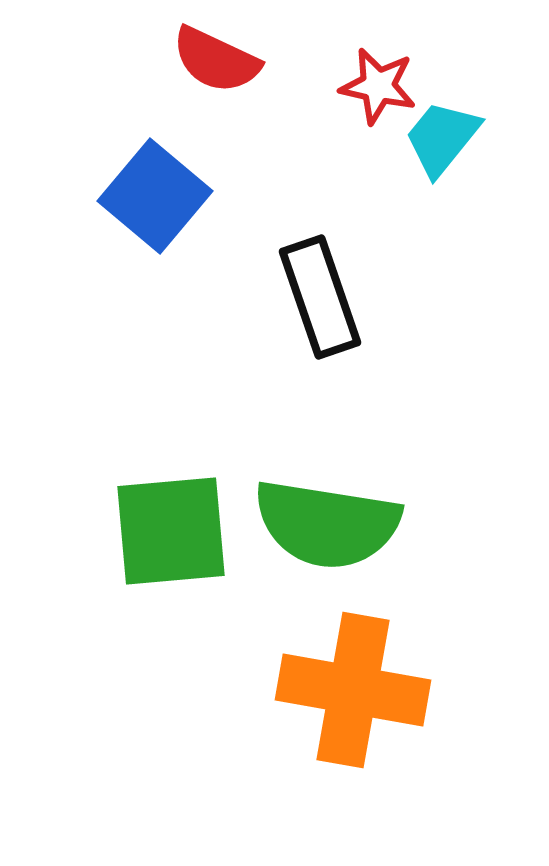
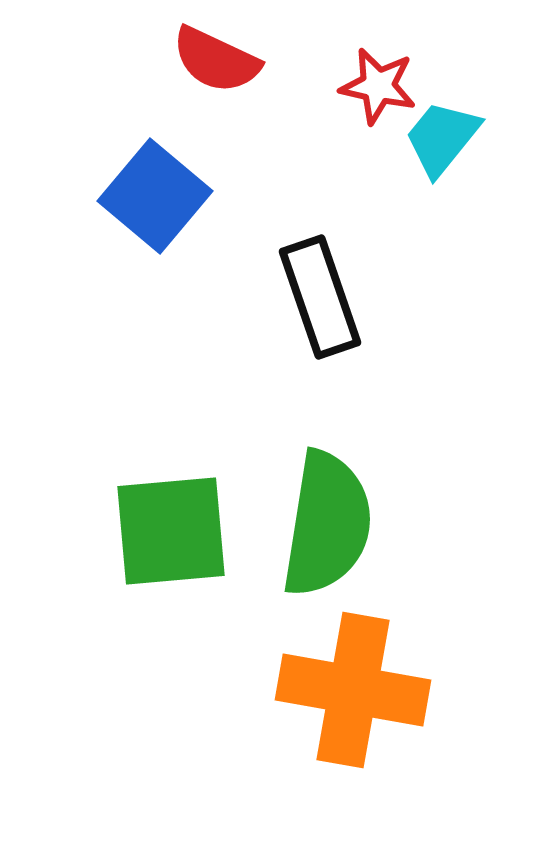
green semicircle: rotated 90 degrees counterclockwise
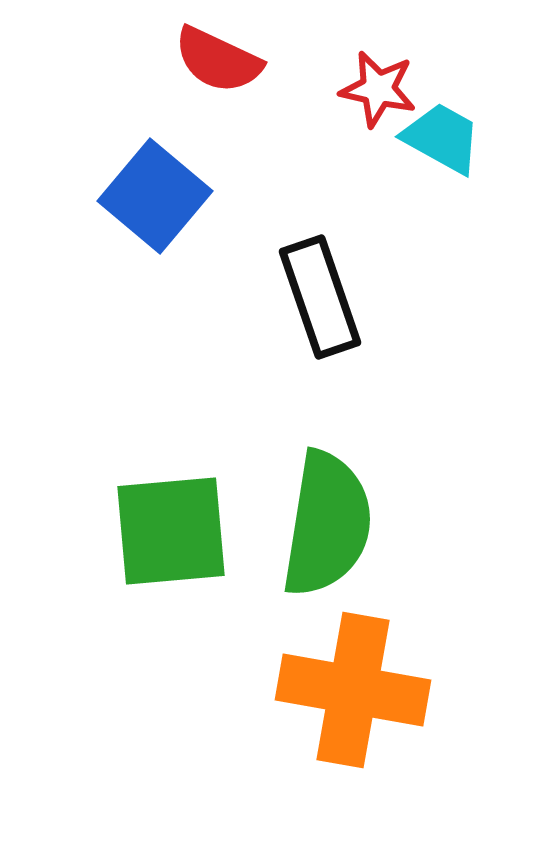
red semicircle: moved 2 px right
red star: moved 3 px down
cyan trapezoid: rotated 80 degrees clockwise
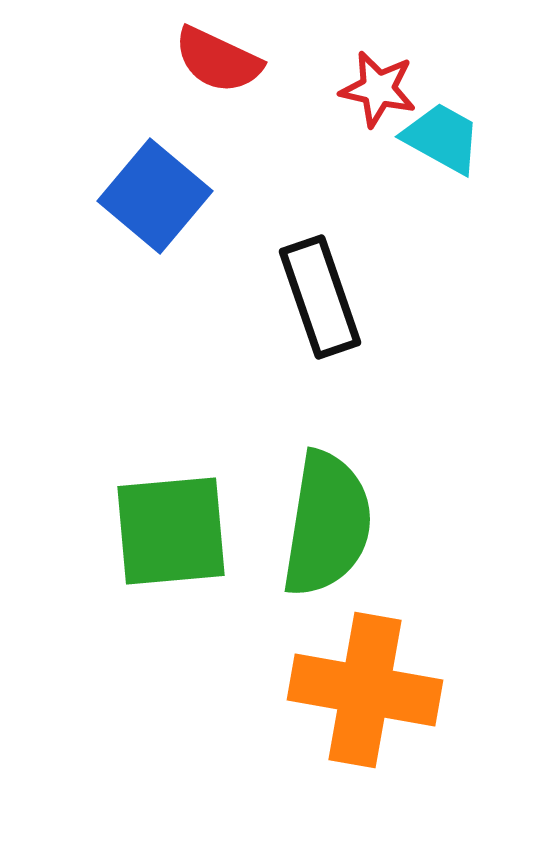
orange cross: moved 12 px right
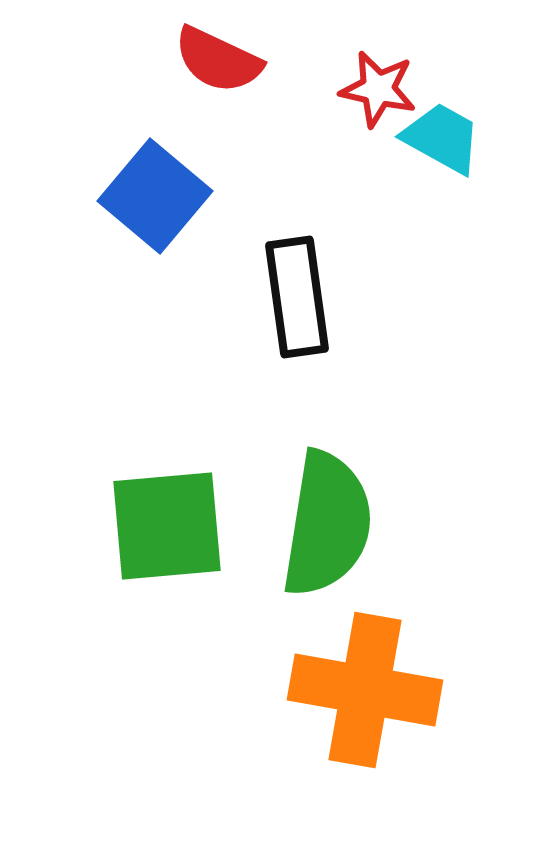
black rectangle: moved 23 px left; rotated 11 degrees clockwise
green square: moved 4 px left, 5 px up
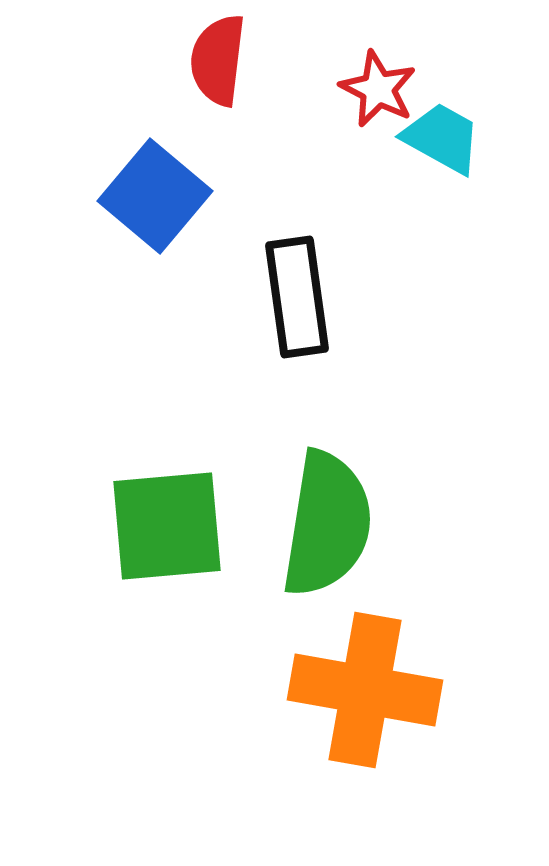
red semicircle: rotated 72 degrees clockwise
red star: rotated 14 degrees clockwise
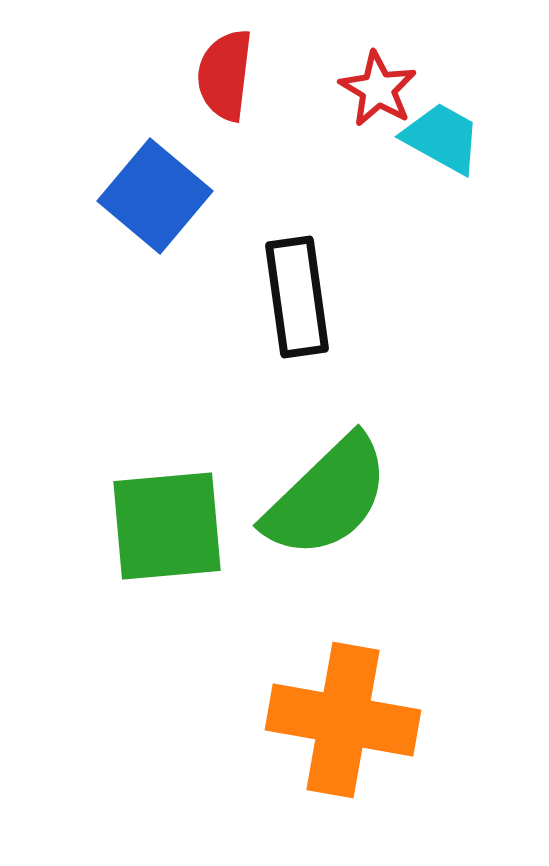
red semicircle: moved 7 px right, 15 px down
red star: rotated 4 degrees clockwise
green semicircle: moved 27 px up; rotated 37 degrees clockwise
orange cross: moved 22 px left, 30 px down
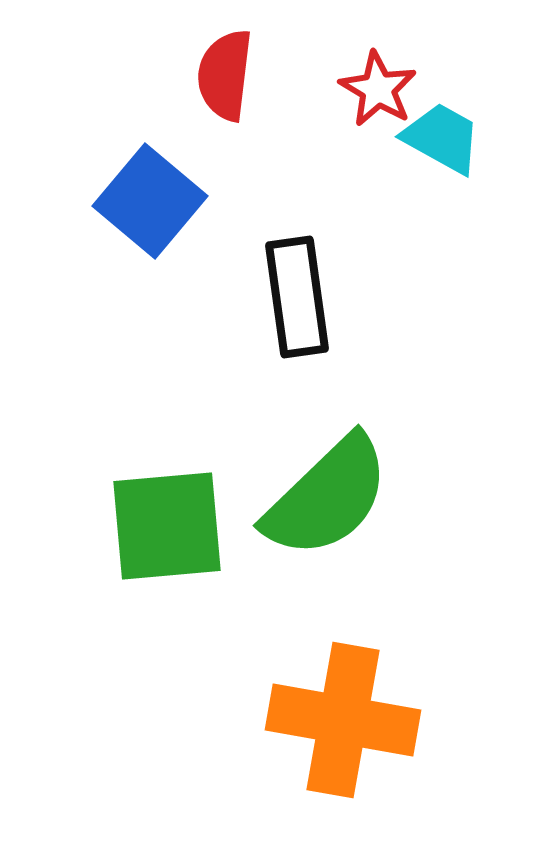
blue square: moved 5 px left, 5 px down
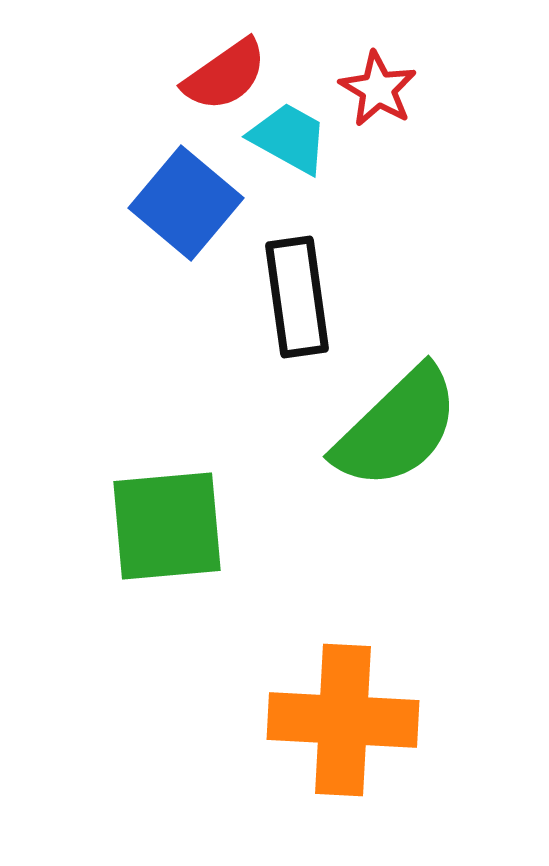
red semicircle: rotated 132 degrees counterclockwise
cyan trapezoid: moved 153 px left
blue square: moved 36 px right, 2 px down
green semicircle: moved 70 px right, 69 px up
orange cross: rotated 7 degrees counterclockwise
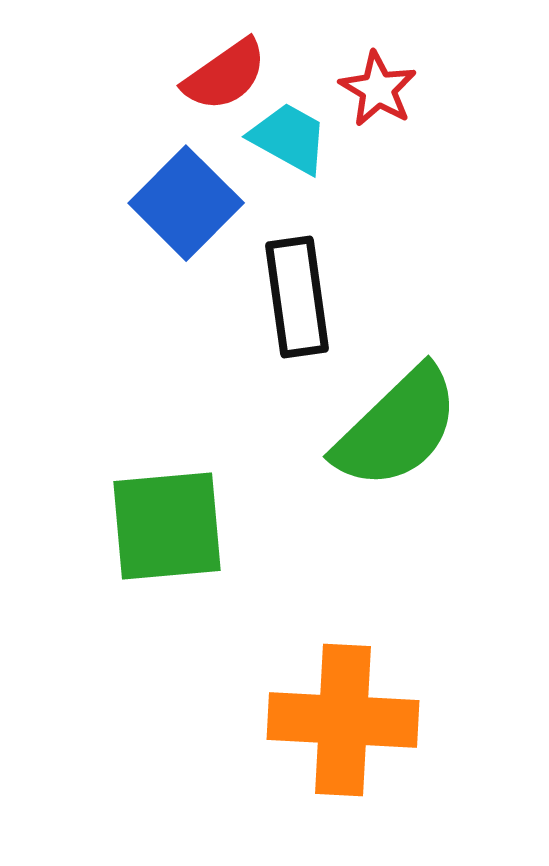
blue square: rotated 5 degrees clockwise
